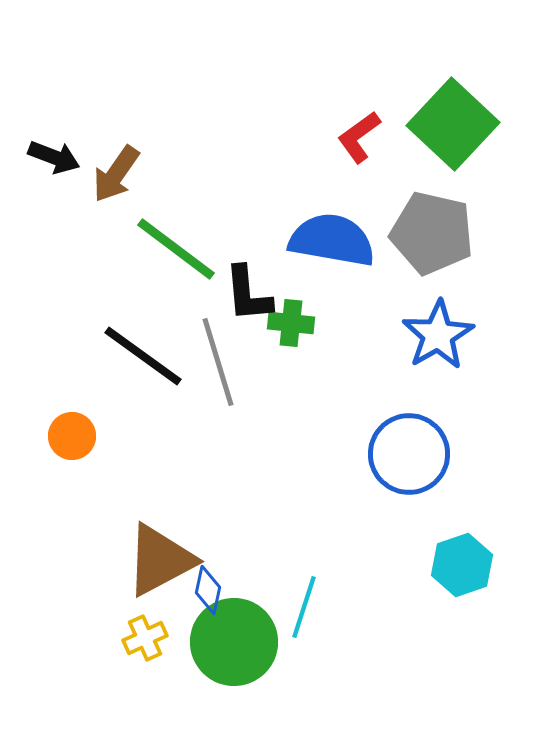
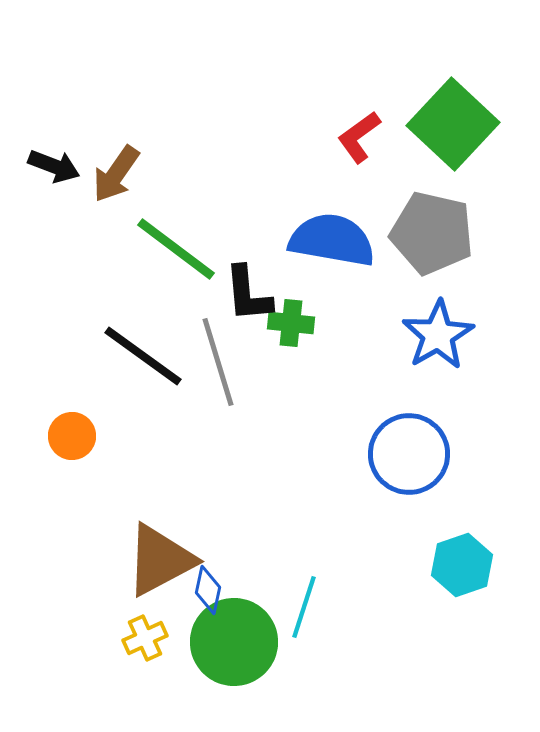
black arrow: moved 9 px down
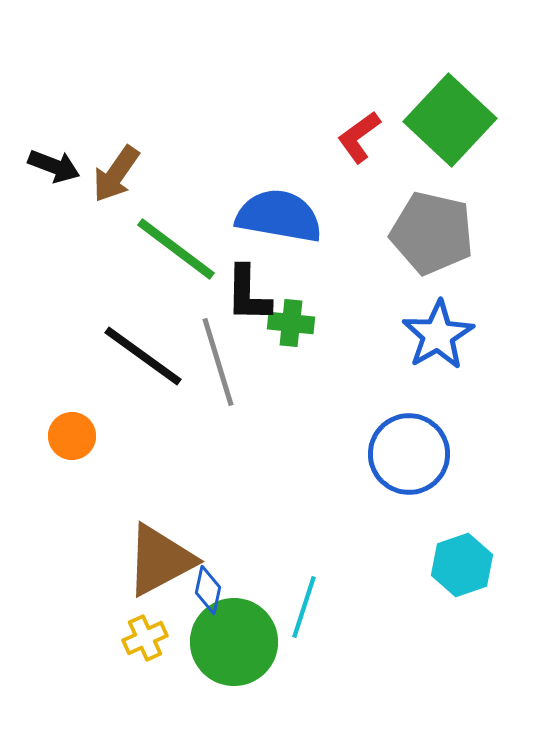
green square: moved 3 px left, 4 px up
blue semicircle: moved 53 px left, 24 px up
black L-shape: rotated 6 degrees clockwise
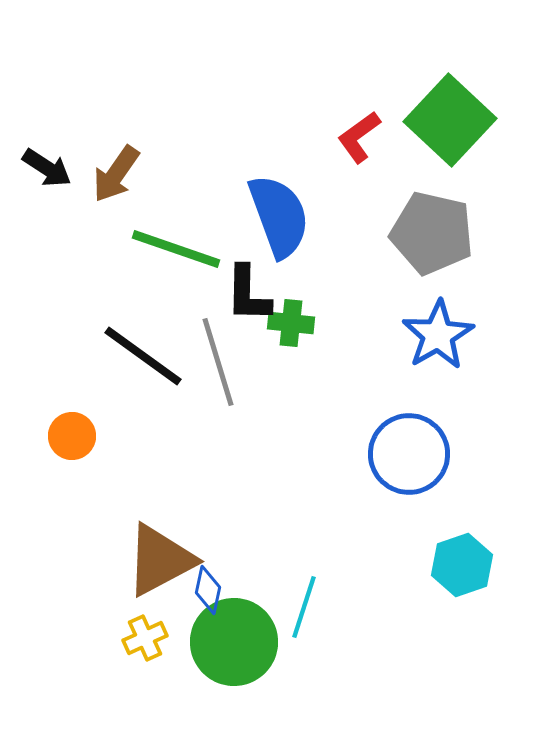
black arrow: moved 7 px left, 2 px down; rotated 12 degrees clockwise
blue semicircle: rotated 60 degrees clockwise
green line: rotated 18 degrees counterclockwise
